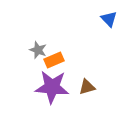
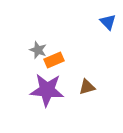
blue triangle: moved 1 px left, 3 px down
purple star: moved 5 px left, 3 px down
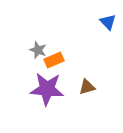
purple star: moved 1 px up
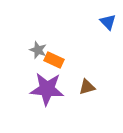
orange rectangle: rotated 48 degrees clockwise
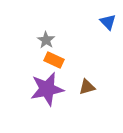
gray star: moved 8 px right, 10 px up; rotated 12 degrees clockwise
purple star: rotated 16 degrees counterclockwise
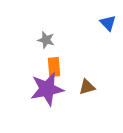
blue triangle: moved 1 px down
gray star: rotated 18 degrees counterclockwise
orange rectangle: moved 7 px down; rotated 60 degrees clockwise
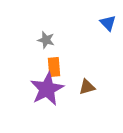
purple star: rotated 16 degrees counterclockwise
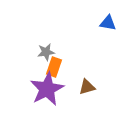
blue triangle: rotated 36 degrees counterclockwise
gray star: moved 12 px down; rotated 24 degrees counterclockwise
orange rectangle: rotated 24 degrees clockwise
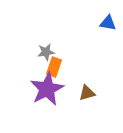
brown triangle: moved 6 px down
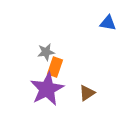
orange rectangle: moved 1 px right
brown triangle: rotated 18 degrees counterclockwise
